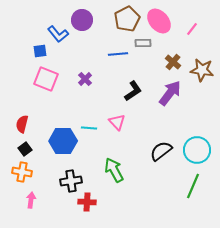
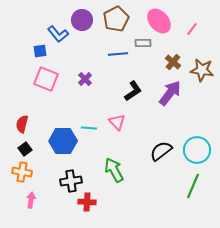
brown pentagon: moved 11 px left
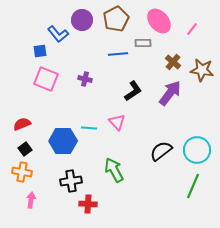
purple cross: rotated 32 degrees counterclockwise
red semicircle: rotated 54 degrees clockwise
red cross: moved 1 px right, 2 px down
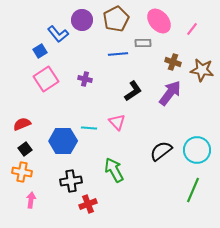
blue square: rotated 24 degrees counterclockwise
brown cross: rotated 21 degrees counterclockwise
pink square: rotated 35 degrees clockwise
green line: moved 4 px down
red cross: rotated 24 degrees counterclockwise
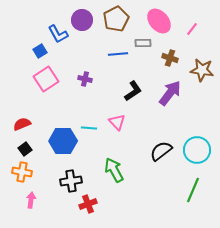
blue L-shape: rotated 10 degrees clockwise
brown cross: moved 3 px left, 4 px up
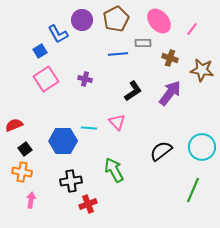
red semicircle: moved 8 px left, 1 px down
cyan circle: moved 5 px right, 3 px up
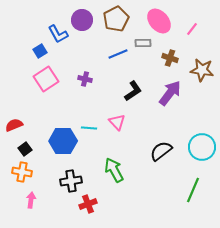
blue line: rotated 18 degrees counterclockwise
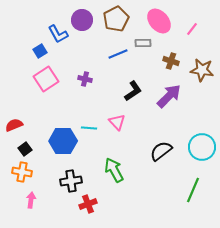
brown cross: moved 1 px right, 3 px down
purple arrow: moved 1 px left, 3 px down; rotated 8 degrees clockwise
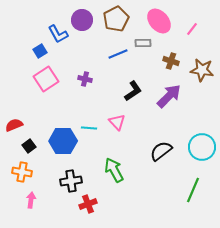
black square: moved 4 px right, 3 px up
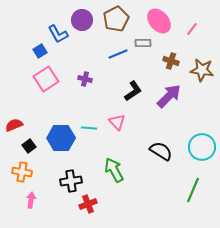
blue hexagon: moved 2 px left, 3 px up
black semicircle: rotated 70 degrees clockwise
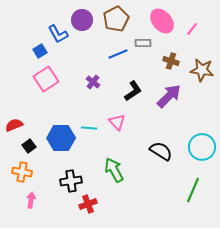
pink ellipse: moved 3 px right
purple cross: moved 8 px right, 3 px down; rotated 24 degrees clockwise
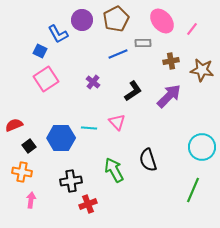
blue square: rotated 32 degrees counterclockwise
brown cross: rotated 28 degrees counterclockwise
black semicircle: moved 13 px left, 9 px down; rotated 140 degrees counterclockwise
